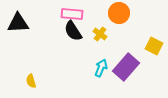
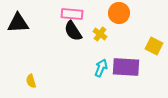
purple rectangle: rotated 52 degrees clockwise
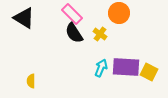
pink rectangle: rotated 40 degrees clockwise
black triangle: moved 6 px right, 5 px up; rotated 35 degrees clockwise
black semicircle: moved 1 px right, 2 px down
yellow square: moved 5 px left, 26 px down
yellow semicircle: rotated 16 degrees clockwise
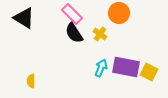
purple rectangle: rotated 8 degrees clockwise
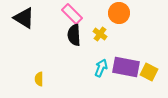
black semicircle: moved 2 px down; rotated 30 degrees clockwise
yellow semicircle: moved 8 px right, 2 px up
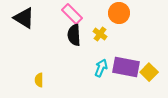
yellow square: rotated 18 degrees clockwise
yellow semicircle: moved 1 px down
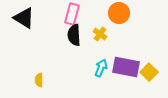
pink rectangle: rotated 60 degrees clockwise
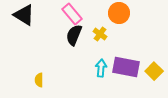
pink rectangle: rotated 55 degrees counterclockwise
black triangle: moved 3 px up
black semicircle: rotated 25 degrees clockwise
cyan arrow: rotated 18 degrees counterclockwise
yellow square: moved 5 px right, 1 px up
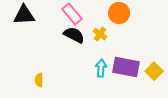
black triangle: rotated 35 degrees counterclockwise
black semicircle: rotated 95 degrees clockwise
